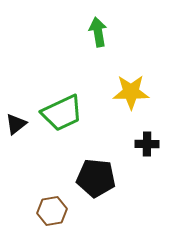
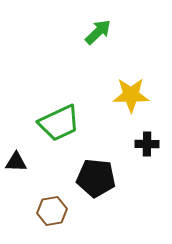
green arrow: rotated 56 degrees clockwise
yellow star: moved 3 px down
green trapezoid: moved 3 px left, 10 px down
black triangle: moved 38 px down; rotated 40 degrees clockwise
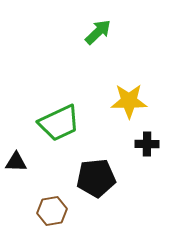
yellow star: moved 2 px left, 6 px down
black pentagon: rotated 12 degrees counterclockwise
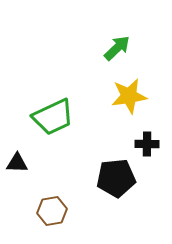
green arrow: moved 19 px right, 16 px down
yellow star: moved 5 px up; rotated 9 degrees counterclockwise
green trapezoid: moved 6 px left, 6 px up
black triangle: moved 1 px right, 1 px down
black pentagon: moved 20 px right
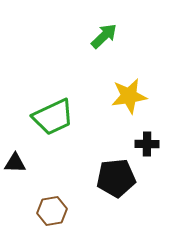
green arrow: moved 13 px left, 12 px up
black triangle: moved 2 px left
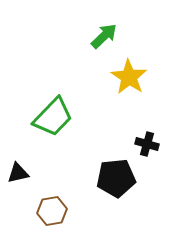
yellow star: moved 19 px up; rotated 30 degrees counterclockwise
green trapezoid: rotated 21 degrees counterclockwise
black cross: rotated 15 degrees clockwise
black triangle: moved 3 px right, 10 px down; rotated 15 degrees counterclockwise
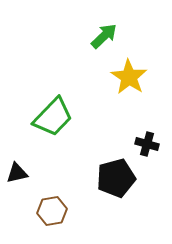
black triangle: moved 1 px left
black pentagon: rotated 9 degrees counterclockwise
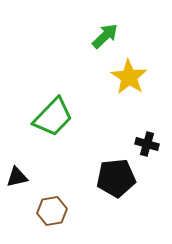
green arrow: moved 1 px right
black triangle: moved 4 px down
black pentagon: rotated 9 degrees clockwise
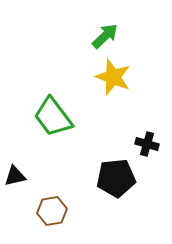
yellow star: moved 16 px left; rotated 12 degrees counterclockwise
green trapezoid: rotated 99 degrees clockwise
black triangle: moved 2 px left, 1 px up
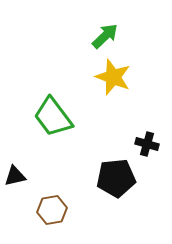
brown hexagon: moved 1 px up
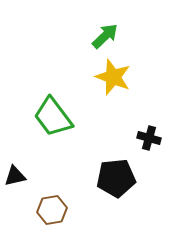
black cross: moved 2 px right, 6 px up
